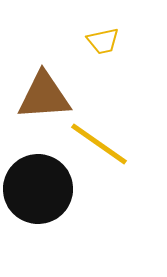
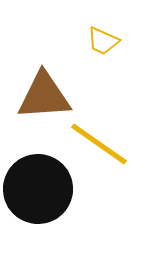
yellow trapezoid: rotated 36 degrees clockwise
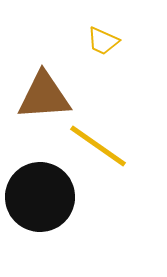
yellow line: moved 1 px left, 2 px down
black circle: moved 2 px right, 8 px down
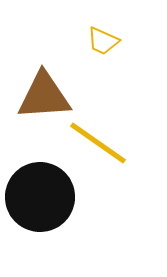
yellow line: moved 3 px up
